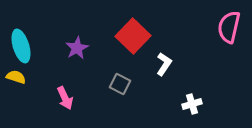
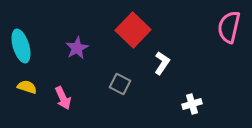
red square: moved 6 px up
white L-shape: moved 2 px left, 1 px up
yellow semicircle: moved 11 px right, 10 px down
pink arrow: moved 2 px left
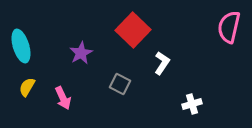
purple star: moved 4 px right, 5 px down
yellow semicircle: rotated 78 degrees counterclockwise
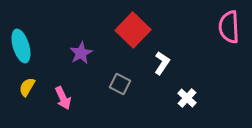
pink semicircle: rotated 16 degrees counterclockwise
white cross: moved 5 px left, 6 px up; rotated 30 degrees counterclockwise
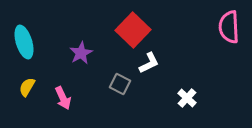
cyan ellipse: moved 3 px right, 4 px up
white L-shape: moved 13 px left; rotated 30 degrees clockwise
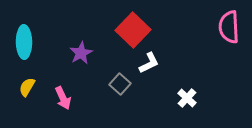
cyan ellipse: rotated 16 degrees clockwise
gray square: rotated 15 degrees clockwise
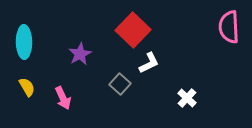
purple star: moved 1 px left, 1 px down
yellow semicircle: rotated 120 degrees clockwise
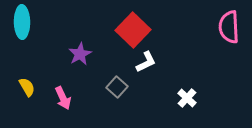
cyan ellipse: moved 2 px left, 20 px up
white L-shape: moved 3 px left, 1 px up
gray square: moved 3 px left, 3 px down
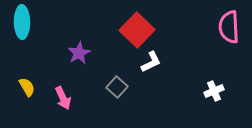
red square: moved 4 px right
purple star: moved 1 px left, 1 px up
white L-shape: moved 5 px right
white cross: moved 27 px right, 7 px up; rotated 24 degrees clockwise
